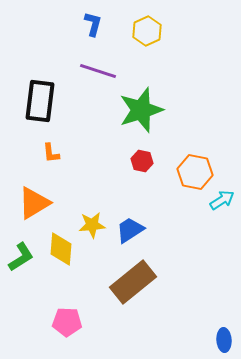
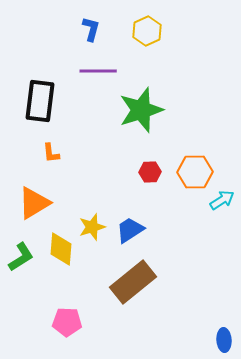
blue L-shape: moved 2 px left, 5 px down
purple line: rotated 18 degrees counterclockwise
red hexagon: moved 8 px right, 11 px down; rotated 15 degrees counterclockwise
orange hexagon: rotated 12 degrees counterclockwise
yellow star: moved 2 px down; rotated 12 degrees counterclockwise
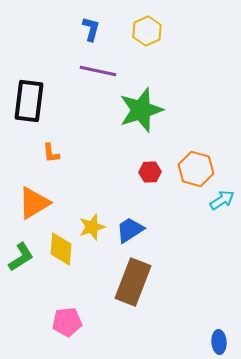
purple line: rotated 12 degrees clockwise
black rectangle: moved 11 px left
orange hexagon: moved 1 px right, 3 px up; rotated 16 degrees clockwise
brown rectangle: rotated 30 degrees counterclockwise
pink pentagon: rotated 8 degrees counterclockwise
blue ellipse: moved 5 px left, 2 px down
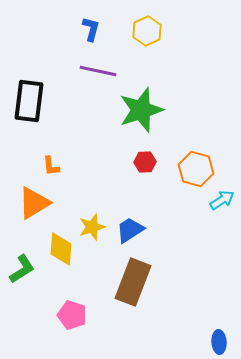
orange L-shape: moved 13 px down
red hexagon: moved 5 px left, 10 px up
green L-shape: moved 1 px right, 12 px down
pink pentagon: moved 5 px right, 7 px up; rotated 24 degrees clockwise
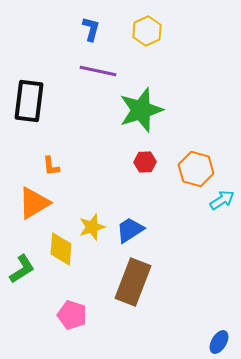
blue ellipse: rotated 35 degrees clockwise
